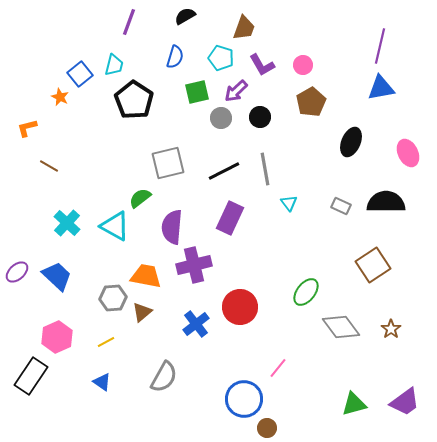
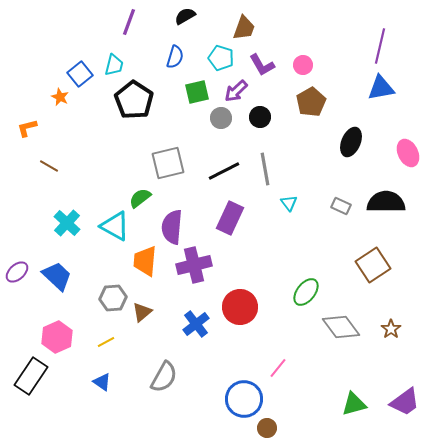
orange trapezoid at (146, 276): moved 1 px left, 15 px up; rotated 96 degrees counterclockwise
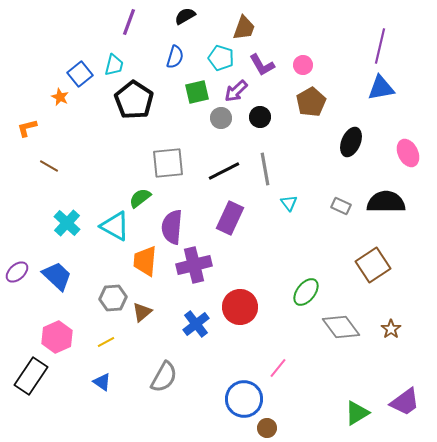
gray square at (168, 163): rotated 8 degrees clockwise
green triangle at (354, 404): moved 3 px right, 9 px down; rotated 16 degrees counterclockwise
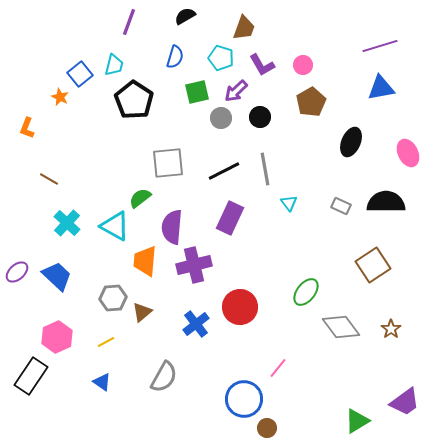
purple line at (380, 46): rotated 60 degrees clockwise
orange L-shape at (27, 128): rotated 55 degrees counterclockwise
brown line at (49, 166): moved 13 px down
green triangle at (357, 413): moved 8 px down
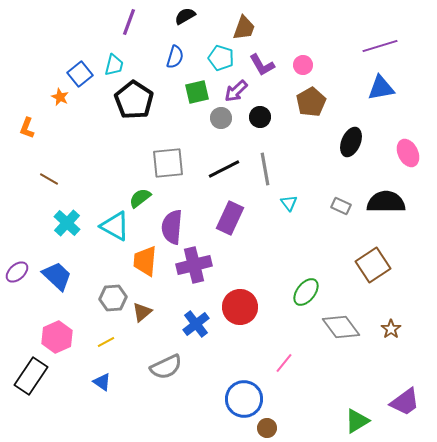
black line at (224, 171): moved 2 px up
pink line at (278, 368): moved 6 px right, 5 px up
gray semicircle at (164, 377): moved 2 px right, 10 px up; rotated 36 degrees clockwise
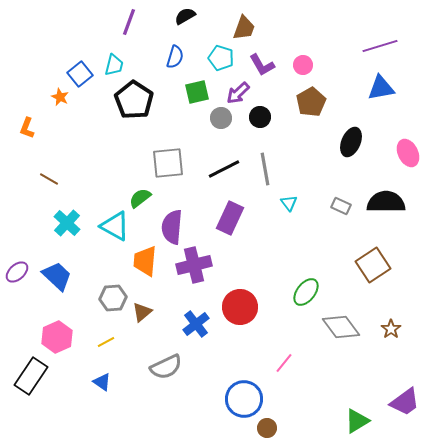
purple arrow at (236, 91): moved 2 px right, 2 px down
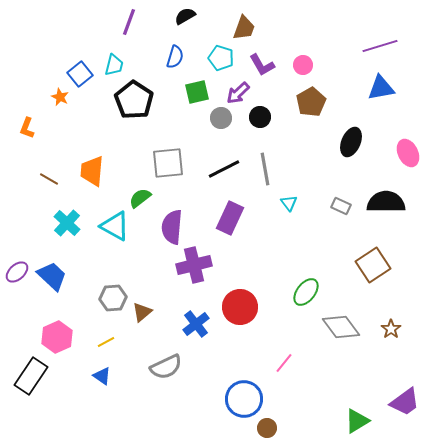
orange trapezoid at (145, 261): moved 53 px left, 90 px up
blue trapezoid at (57, 276): moved 5 px left
blue triangle at (102, 382): moved 6 px up
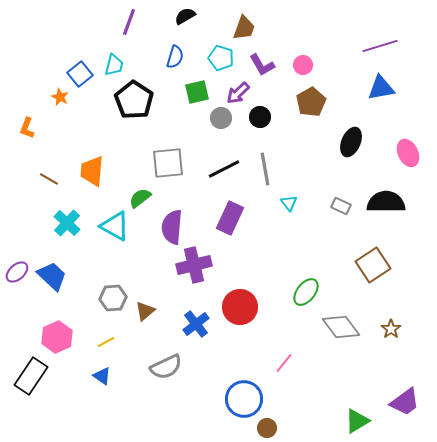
brown triangle at (142, 312): moved 3 px right, 1 px up
